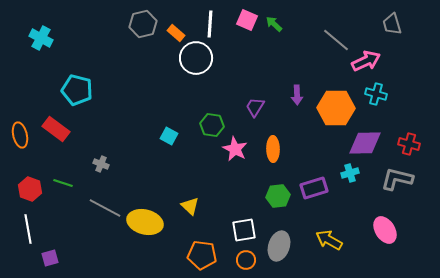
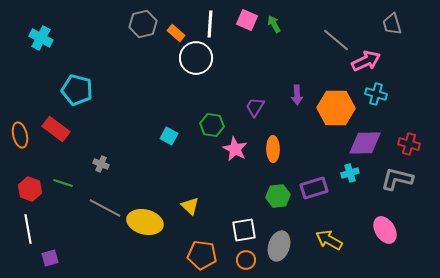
green arrow at (274, 24): rotated 18 degrees clockwise
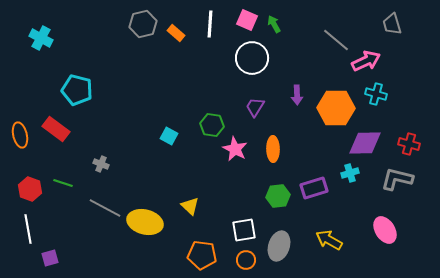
white circle at (196, 58): moved 56 px right
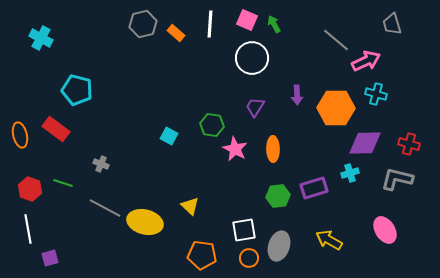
orange circle at (246, 260): moved 3 px right, 2 px up
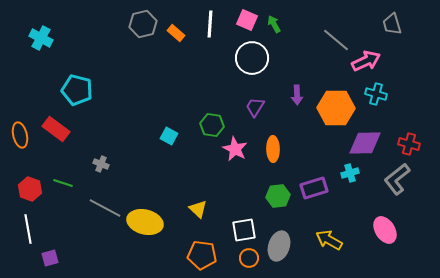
gray L-shape at (397, 179): rotated 52 degrees counterclockwise
yellow triangle at (190, 206): moved 8 px right, 3 px down
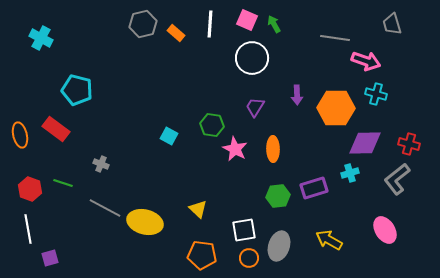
gray line at (336, 40): moved 1 px left, 2 px up; rotated 32 degrees counterclockwise
pink arrow at (366, 61): rotated 44 degrees clockwise
